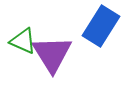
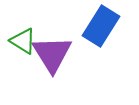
green triangle: rotated 8 degrees clockwise
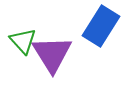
green triangle: rotated 16 degrees clockwise
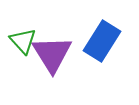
blue rectangle: moved 1 px right, 15 px down
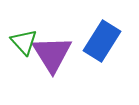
green triangle: moved 1 px right, 1 px down
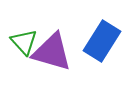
purple triangle: moved 2 px up; rotated 42 degrees counterclockwise
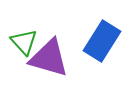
purple triangle: moved 3 px left, 6 px down
